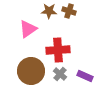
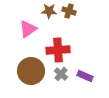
gray cross: moved 1 px right
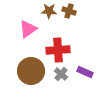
purple rectangle: moved 4 px up
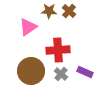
brown cross: rotated 24 degrees clockwise
pink triangle: moved 2 px up
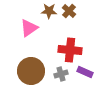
pink triangle: moved 1 px right, 1 px down
red cross: moved 12 px right; rotated 10 degrees clockwise
gray cross: rotated 32 degrees clockwise
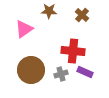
brown cross: moved 13 px right, 4 px down
pink triangle: moved 5 px left, 1 px down
red cross: moved 3 px right, 1 px down
brown circle: moved 1 px up
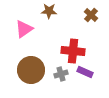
brown cross: moved 9 px right
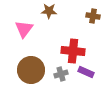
brown cross: moved 2 px right, 1 px down; rotated 32 degrees counterclockwise
pink triangle: rotated 18 degrees counterclockwise
purple rectangle: moved 1 px right
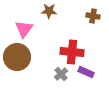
red cross: moved 1 px left, 1 px down
brown circle: moved 14 px left, 13 px up
gray cross: rotated 24 degrees counterclockwise
